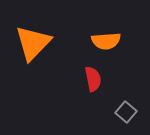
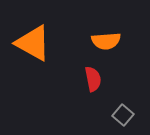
orange triangle: rotated 45 degrees counterclockwise
gray square: moved 3 px left, 3 px down
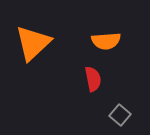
orange triangle: rotated 48 degrees clockwise
gray square: moved 3 px left
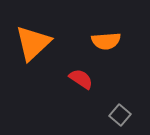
red semicircle: moved 12 px left; rotated 45 degrees counterclockwise
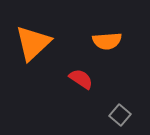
orange semicircle: moved 1 px right
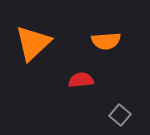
orange semicircle: moved 1 px left
red semicircle: moved 1 px down; rotated 40 degrees counterclockwise
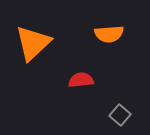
orange semicircle: moved 3 px right, 7 px up
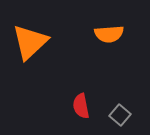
orange triangle: moved 3 px left, 1 px up
red semicircle: moved 26 px down; rotated 95 degrees counterclockwise
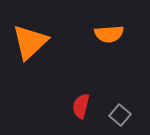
red semicircle: rotated 25 degrees clockwise
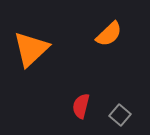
orange semicircle: rotated 40 degrees counterclockwise
orange triangle: moved 1 px right, 7 px down
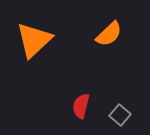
orange triangle: moved 3 px right, 9 px up
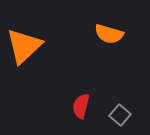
orange semicircle: rotated 60 degrees clockwise
orange triangle: moved 10 px left, 6 px down
